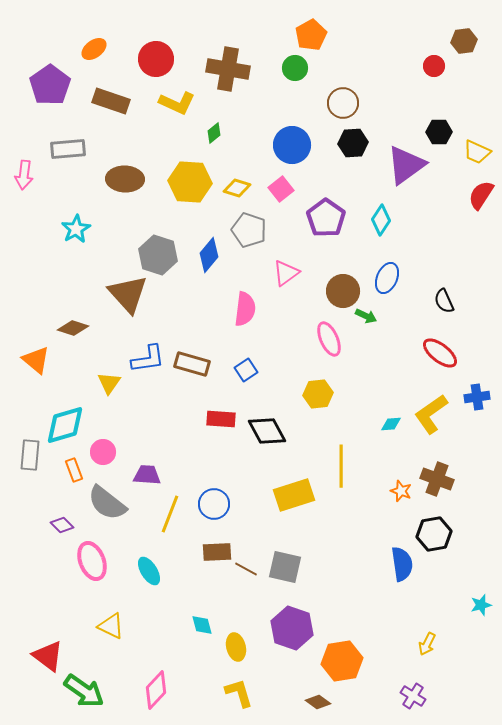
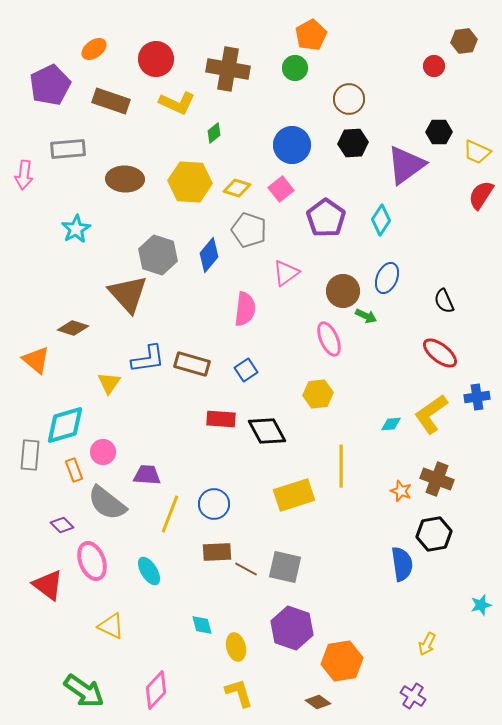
purple pentagon at (50, 85): rotated 9 degrees clockwise
brown circle at (343, 103): moved 6 px right, 4 px up
red triangle at (48, 656): moved 71 px up
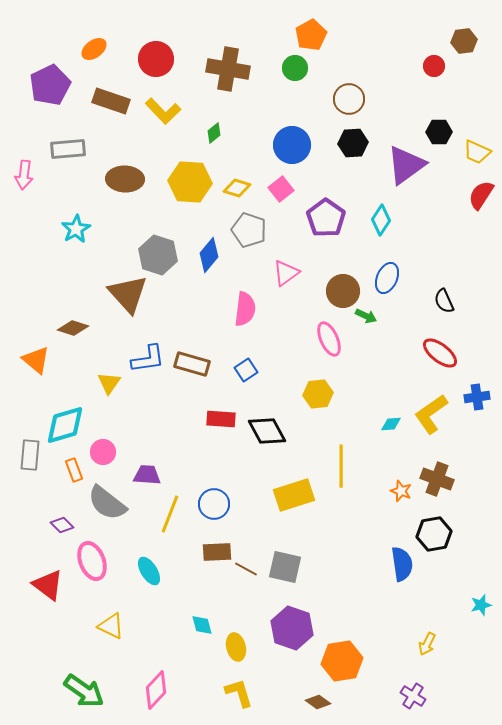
yellow L-shape at (177, 103): moved 14 px left, 8 px down; rotated 21 degrees clockwise
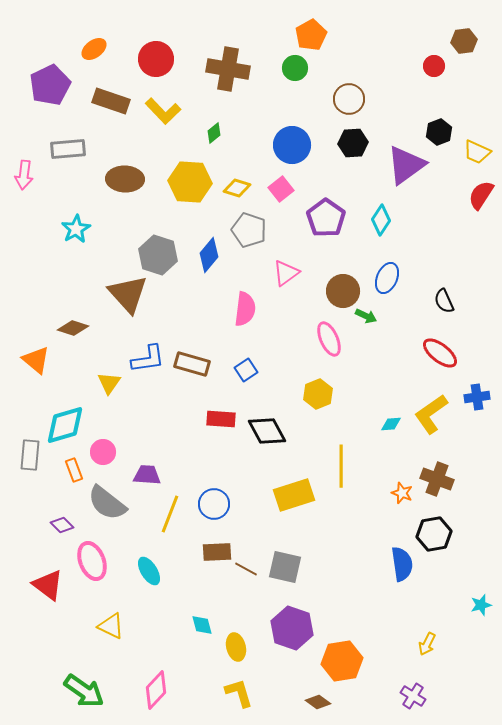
black hexagon at (439, 132): rotated 20 degrees counterclockwise
yellow hexagon at (318, 394): rotated 16 degrees counterclockwise
orange star at (401, 491): moved 1 px right, 2 px down
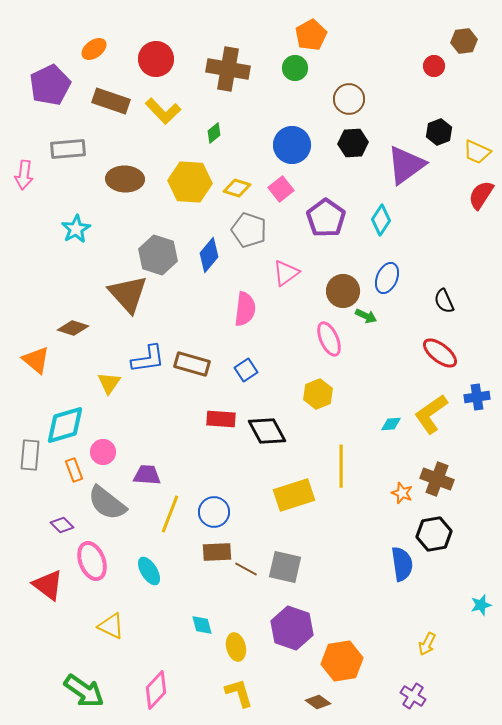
blue circle at (214, 504): moved 8 px down
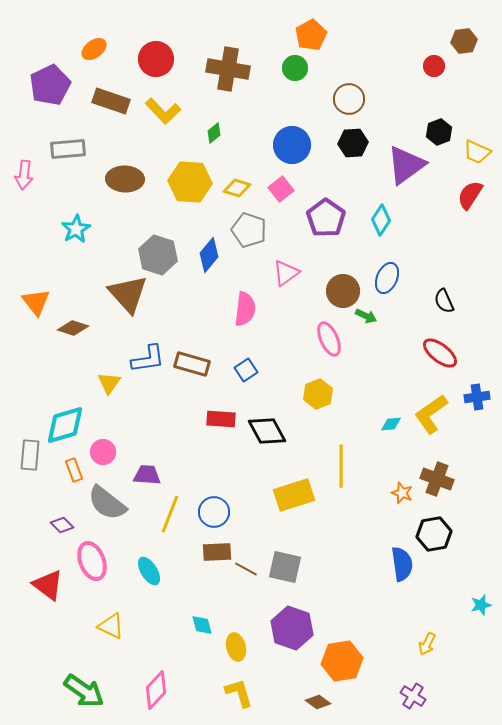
red semicircle at (481, 195): moved 11 px left
orange triangle at (36, 360): moved 58 px up; rotated 12 degrees clockwise
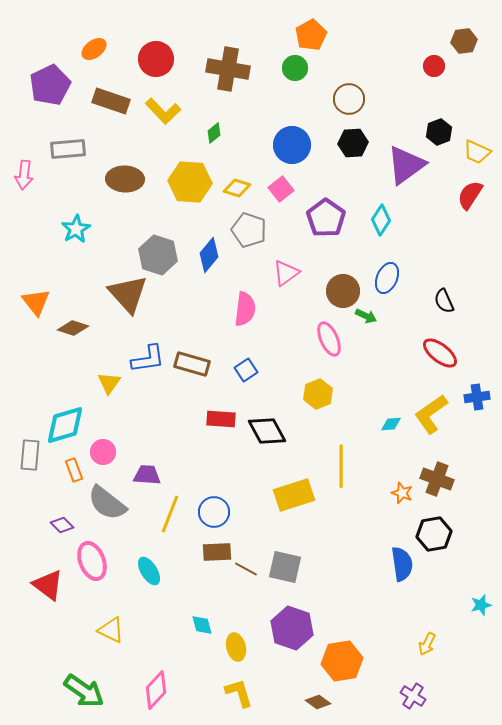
yellow triangle at (111, 626): moved 4 px down
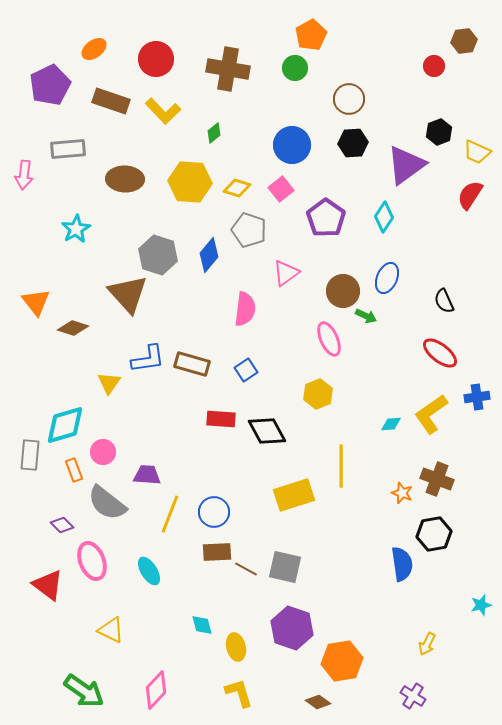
cyan diamond at (381, 220): moved 3 px right, 3 px up
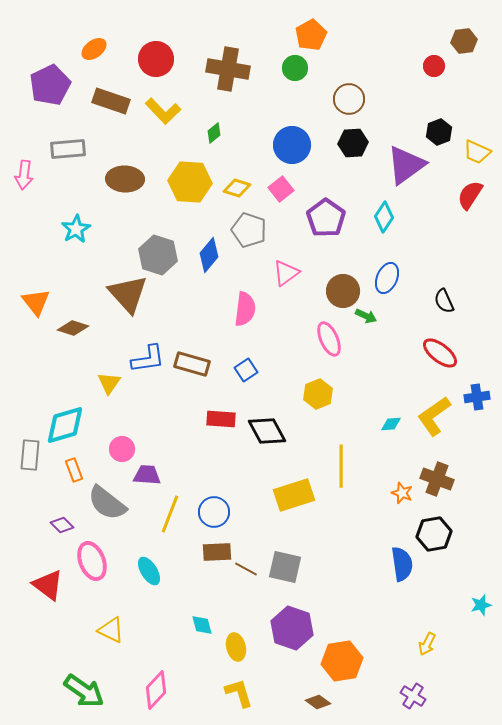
yellow L-shape at (431, 414): moved 3 px right, 2 px down
pink circle at (103, 452): moved 19 px right, 3 px up
